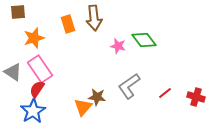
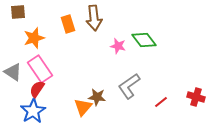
red line: moved 4 px left, 9 px down
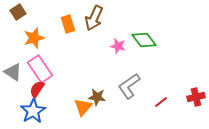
brown square: rotated 28 degrees counterclockwise
brown arrow: rotated 30 degrees clockwise
red cross: rotated 30 degrees counterclockwise
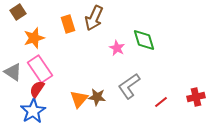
green diamond: rotated 20 degrees clockwise
pink star: moved 1 px left, 2 px down; rotated 14 degrees clockwise
orange triangle: moved 4 px left, 8 px up
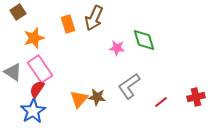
pink star: rotated 21 degrees counterclockwise
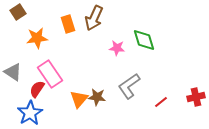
orange star: moved 3 px right; rotated 10 degrees clockwise
pink rectangle: moved 10 px right, 5 px down
blue star: moved 3 px left, 2 px down
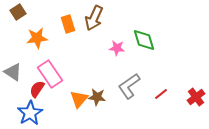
red cross: rotated 24 degrees counterclockwise
red line: moved 8 px up
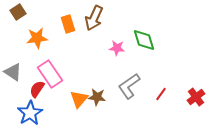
red line: rotated 16 degrees counterclockwise
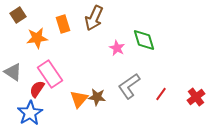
brown square: moved 3 px down
orange rectangle: moved 5 px left
pink star: rotated 21 degrees clockwise
